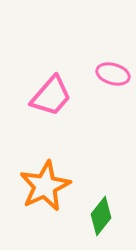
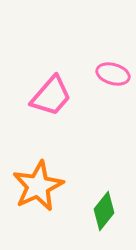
orange star: moved 7 px left
green diamond: moved 3 px right, 5 px up
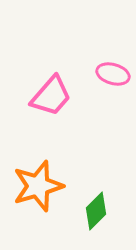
orange star: rotated 9 degrees clockwise
green diamond: moved 8 px left; rotated 6 degrees clockwise
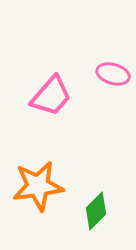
orange star: rotated 9 degrees clockwise
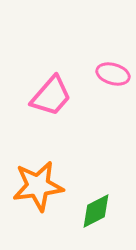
green diamond: rotated 18 degrees clockwise
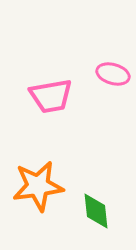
pink trapezoid: rotated 39 degrees clockwise
green diamond: rotated 69 degrees counterclockwise
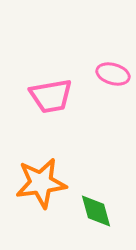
orange star: moved 3 px right, 3 px up
green diamond: rotated 9 degrees counterclockwise
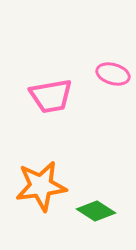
orange star: moved 3 px down
green diamond: rotated 42 degrees counterclockwise
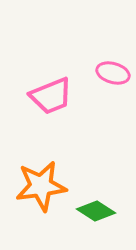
pink ellipse: moved 1 px up
pink trapezoid: rotated 12 degrees counterclockwise
